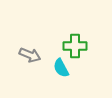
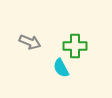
gray arrow: moved 13 px up
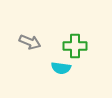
cyan semicircle: rotated 54 degrees counterclockwise
